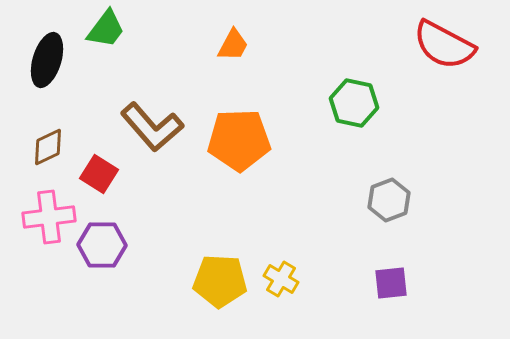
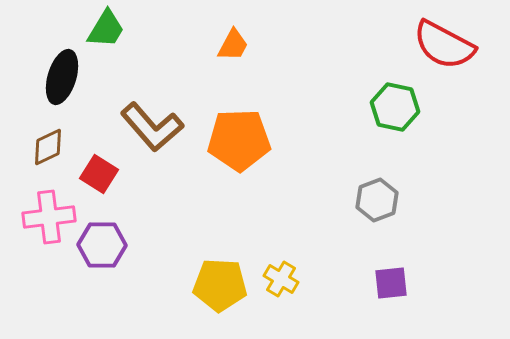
green trapezoid: rotated 6 degrees counterclockwise
black ellipse: moved 15 px right, 17 px down
green hexagon: moved 41 px right, 4 px down
gray hexagon: moved 12 px left
yellow pentagon: moved 4 px down
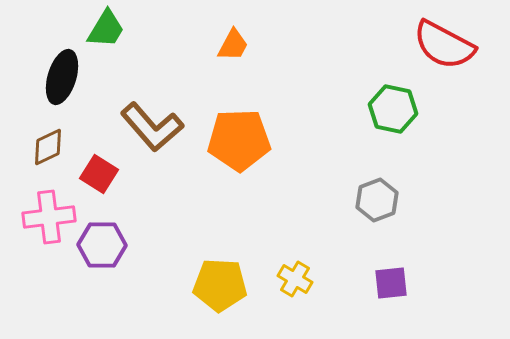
green hexagon: moved 2 px left, 2 px down
yellow cross: moved 14 px right
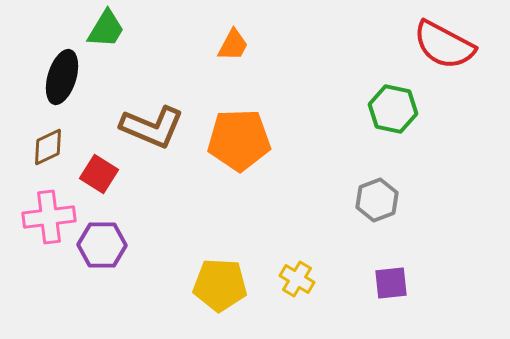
brown L-shape: rotated 26 degrees counterclockwise
yellow cross: moved 2 px right
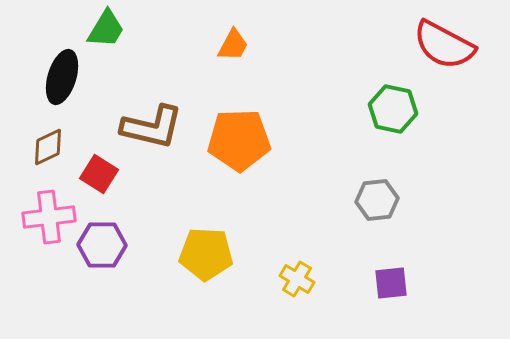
brown L-shape: rotated 10 degrees counterclockwise
gray hexagon: rotated 15 degrees clockwise
yellow pentagon: moved 14 px left, 31 px up
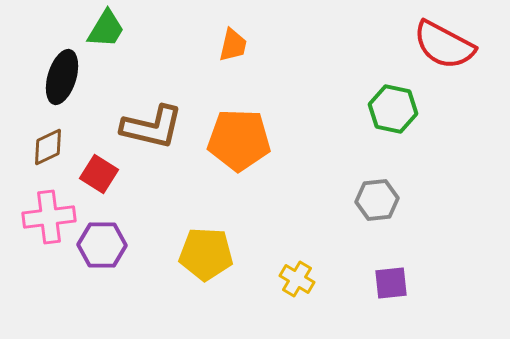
orange trapezoid: rotated 15 degrees counterclockwise
orange pentagon: rotated 4 degrees clockwise
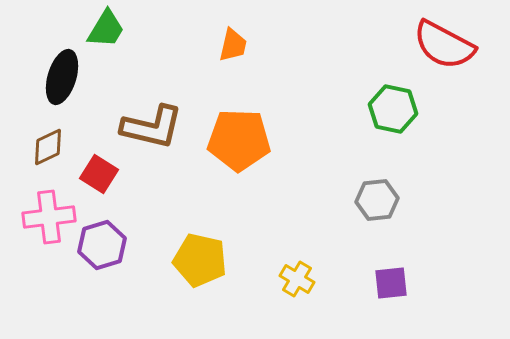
purple hexagon: rotated 18 degrees counterclockwise
yellow pentagon: moved 6 px left, 6 px down; rotated 10 degrees clockwise
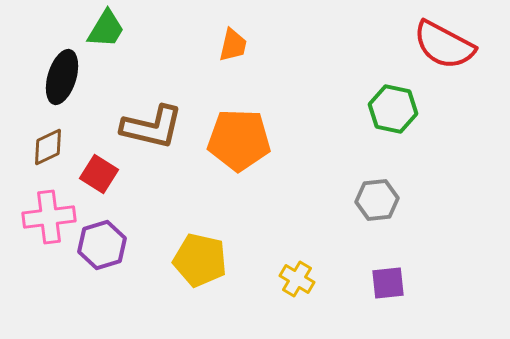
purple square: moved 3 px left
